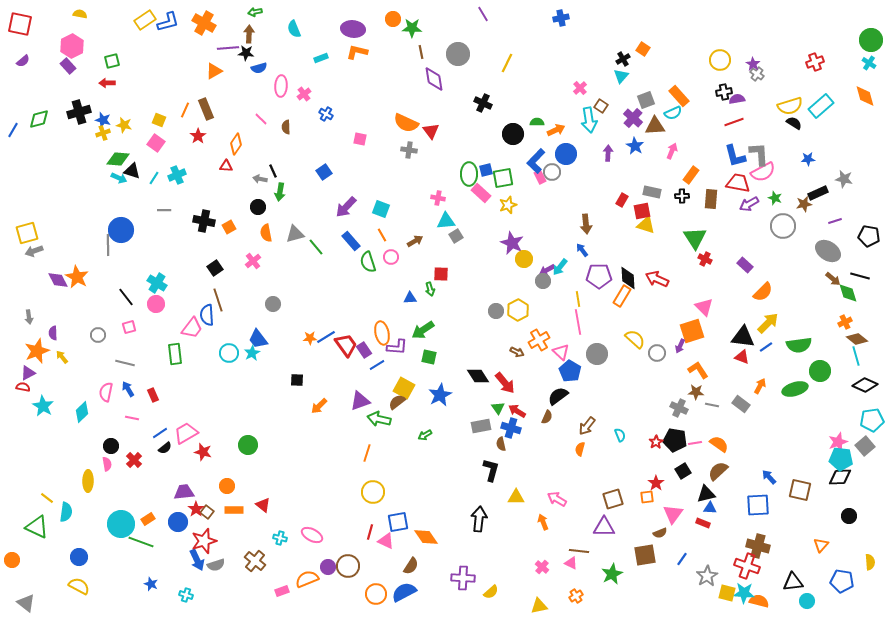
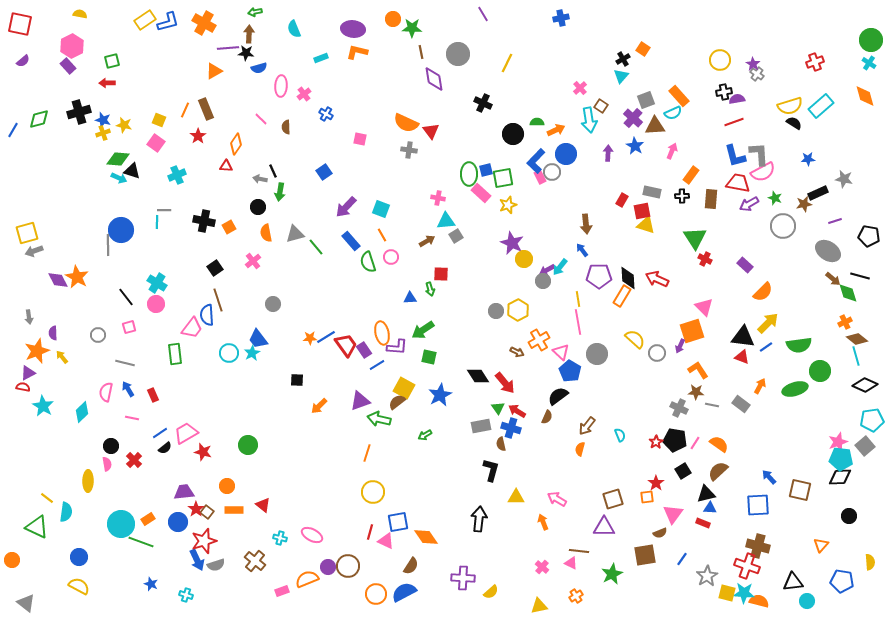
cyan line at (154, 178): moved 3 px right, 44 px down; rotated 32 degrees counterclockwise
brown arrow at (415, 241): moved 12 px right
pink line at (695, 443): rotated 48 degrees counterclockwise
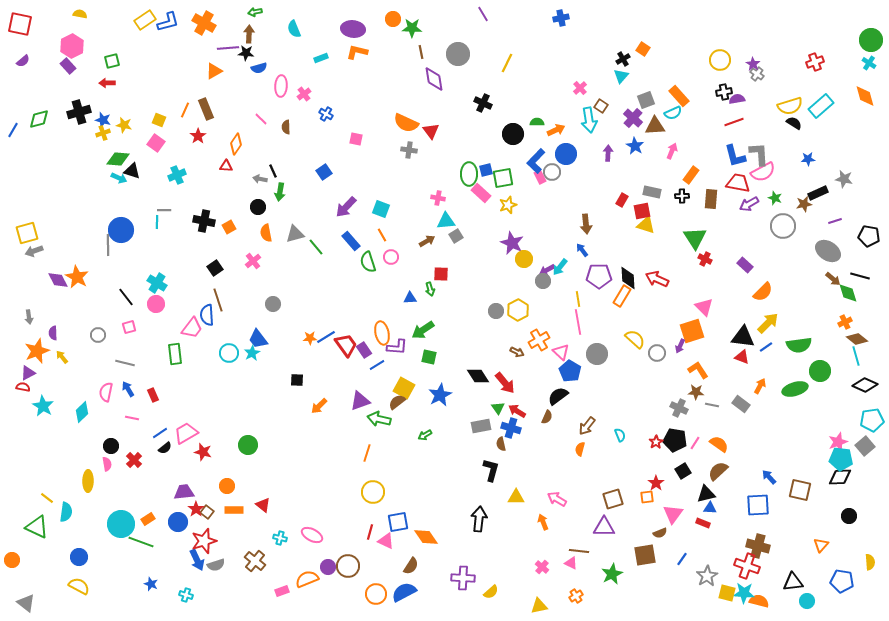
pink square at (360, 139): moved 4 px left
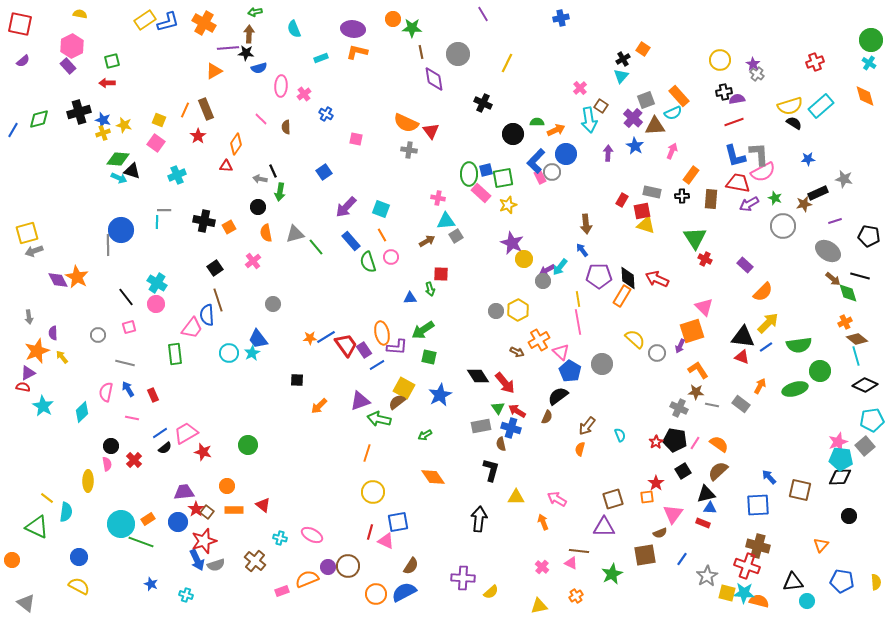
gray circle at (597, 354): moved 5 px right, 10 px down
orange diamond at (426, 537): moved 7 px right, 60 px up
yellow semicircle at (870, 562): moved 6 px right, 20 px down
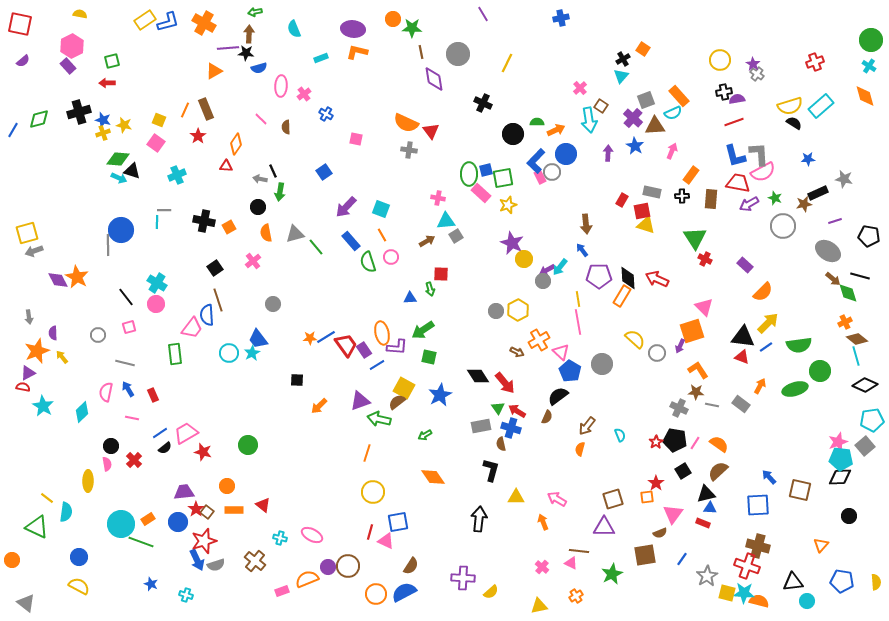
cyan cross at (869, 63): moved 3 px down
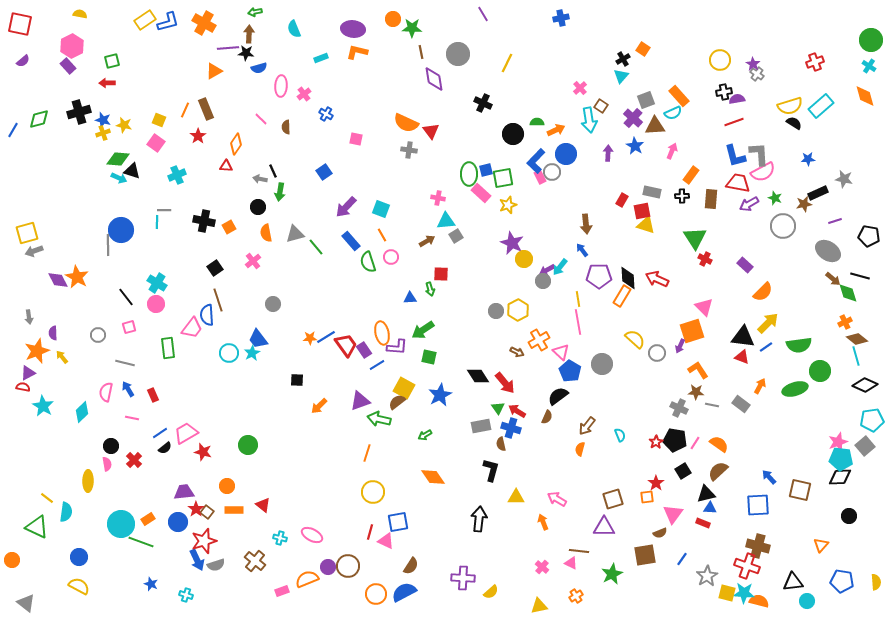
green rectangle at (175, 354): moved 7 px left, 6 px up
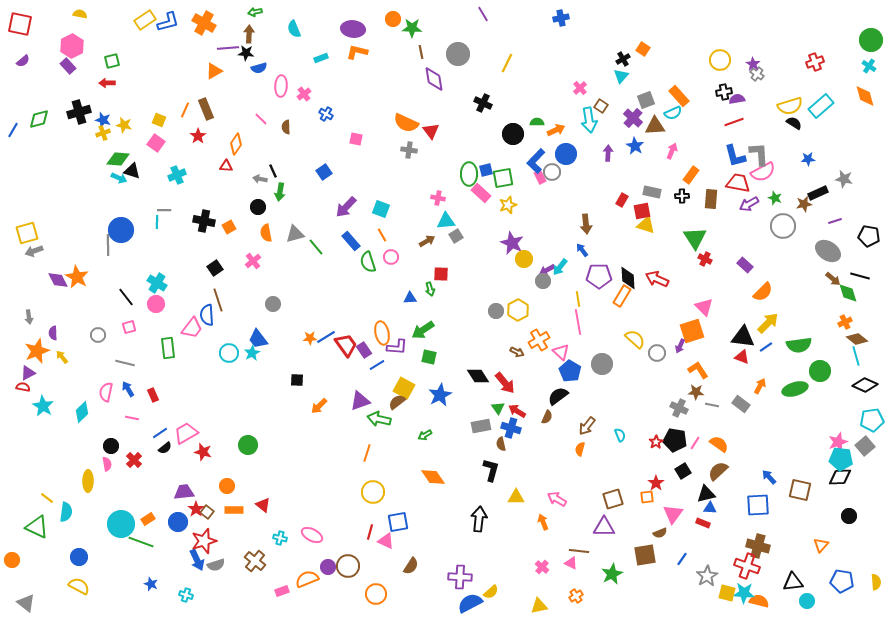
purple cross at (463, 578): moved 3 px left, 1 px up
blue semicircle at (404, 592): moved 66 px right, 11 px down
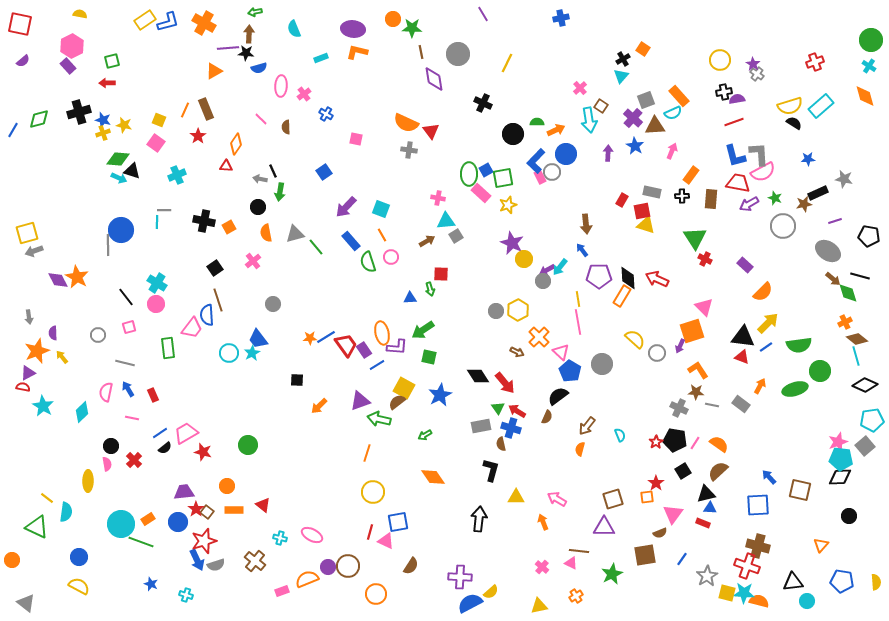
blue square at (486, 170): rotated 16 degrees counterclockwise
orange cross at (539, 340): moved 3 px up; rotated 15 degrees counterclockwise
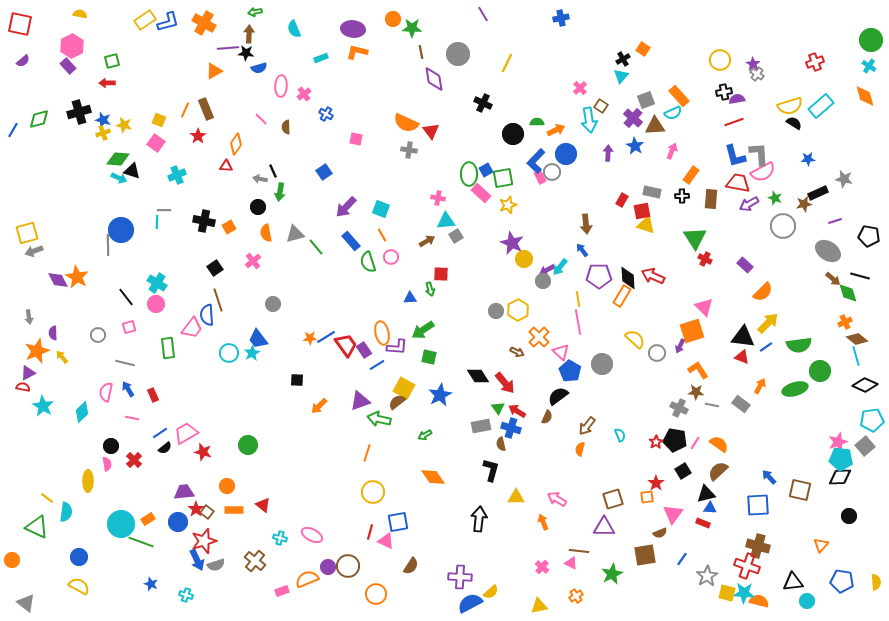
red arrow at (657, 279): moved 4 px left, 3 px up
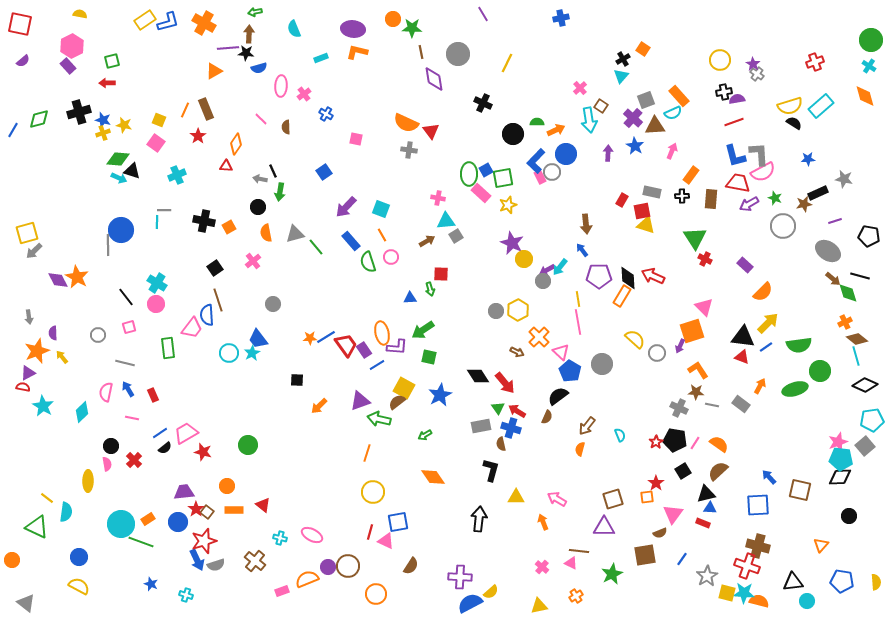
gray arrow at (34, 251): rotated 24 degrees counterclockwise
